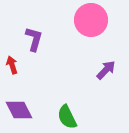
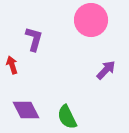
purple diamond: moved 7 px right
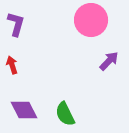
purple L-shape: moved 18 px left, 15 px up
purple arrow: moved 3 px right, 9 px up
purple diamond: moved 2 px left
green semicircle: moved 2 px left, 3 px up
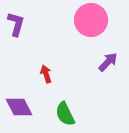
purple arrow: moved 1 px left, 1 px down
red arrow: moved 34 px right, 9 px down
purple diamond: moved 5 px left, 3 px up
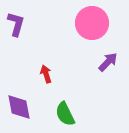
pink circle: moved 1 px right, 3 px down
purple diamond: rotated 16 degrees clockwise
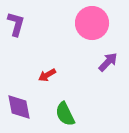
red arrow: moved 1 px right, 1 px down; rotated 102 degrees counterclockwise
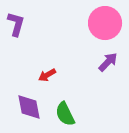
pink circle: moved 13 px right
purple diamond: moved 10 px right
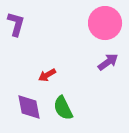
purple arrow: rotated 10 degrees clockwise
green semicircle: moved 2 px left, 6 px up
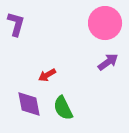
purple diamond: moved 3 px up
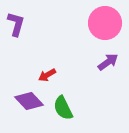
purple diamond: moved 3 px up; rotated 32 degrees counterclockwise
